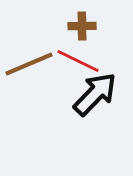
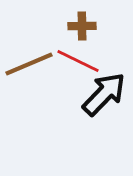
black arrow: moved 9 px right
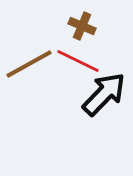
brown cross: rotated 24 degrees clockwise
brown line: rotated 6 degrees counterclockwise
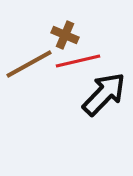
brown cross: moved 17 px left, 9 px down
red line: rotated 39 degrees counterclockwise
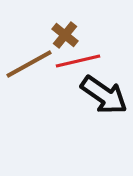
brown cross: rotated 16 degrees clockwise
black arrow: moved 1 px down; rotated 81 degrees clockwise
